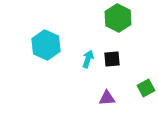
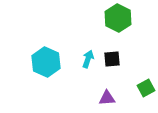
cyan hexagon: moved 17 px down
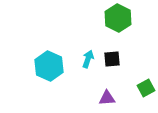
cyan hexagon: moved 3 px right, 4 px down
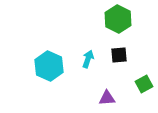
green hexagon: moved 1 px down
black square: moved 7 px right, 4 px up
green square: moved 2 px left, 4 px up
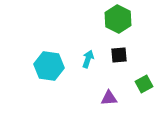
cyan hexagon: rotated 16 degrees counterclockwise
purple triangle: moved 2 px right
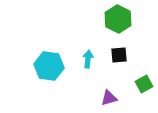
cyan arrow: rotated 12 degrees counterclockwise
purple triangle: rotated 12 degrees counterclockwise
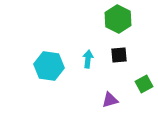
purple triangle: moved 1 px right, 2 px down
